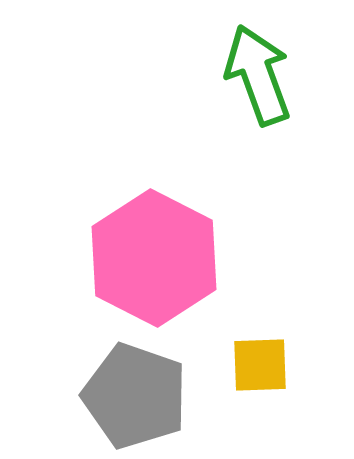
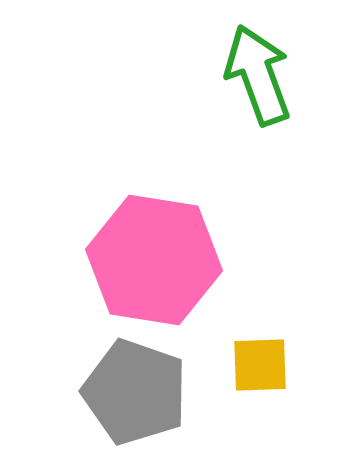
pink hexagon: moved 2 px down; rotated 18 degrees counterclockwise
gray pentagon: moved 4 px up
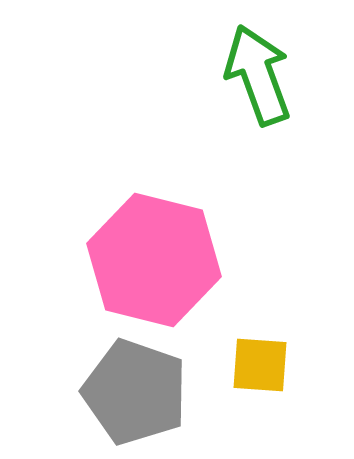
pink hexagon: rotated 5 degrees clockwise
yellow square: rotated 6 degrees clockwise
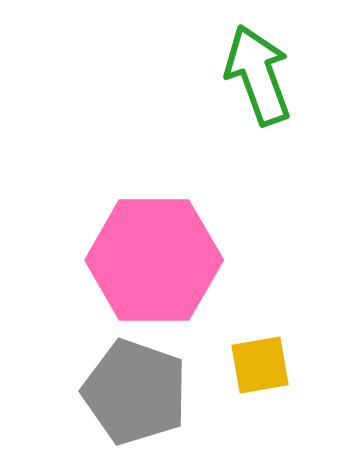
pink hexagon: rotated 14 degrees counterclockwise
yellow square: rotated 14 degrees counterclockwise
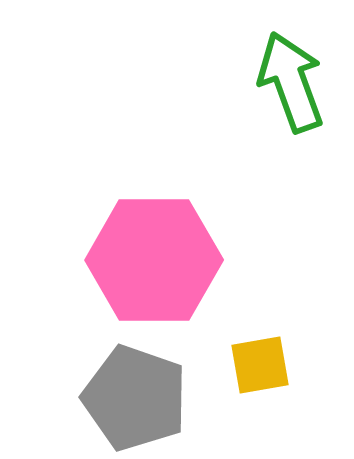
green arrow: moved 33 px right, 7 px down
gray pentagon: moved 6 px down
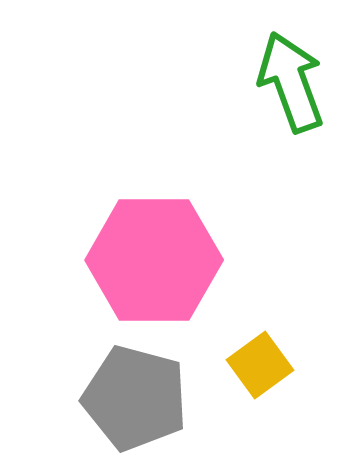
yellow square: rotated 26 degrees counterclockwise
gray pentagon: rotated 4 degrees counterclockwise
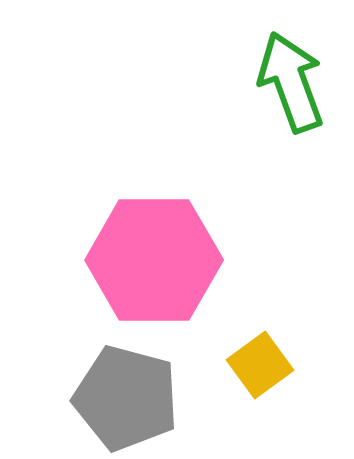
gray pentagon: moved 9 px left
